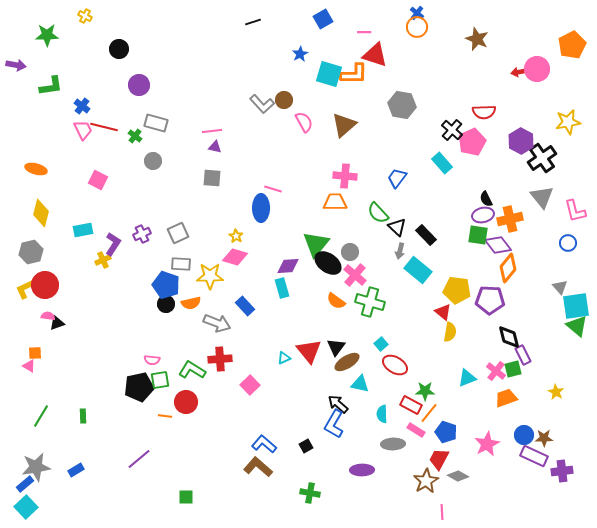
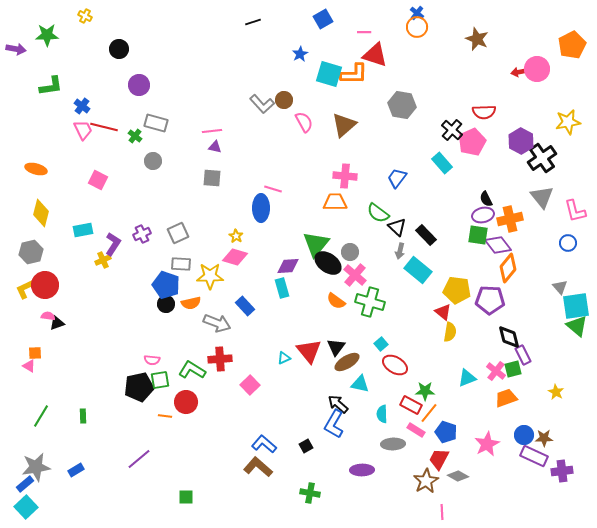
purple arrow at (16, 65): moved 16 px up
green semicircle at (378, 213): rotated 10 degrees counterclockwise
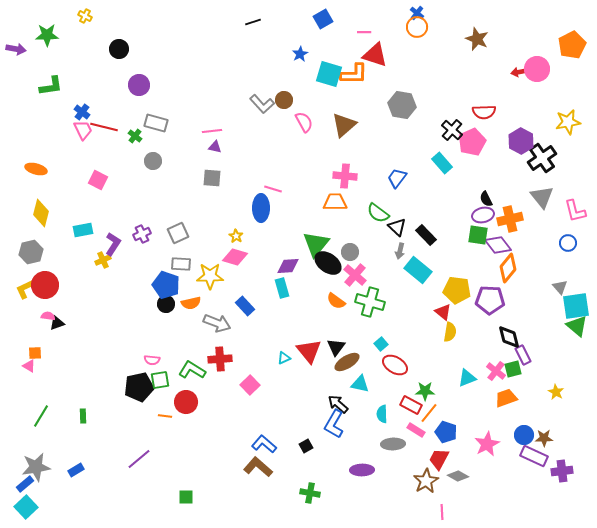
blue cross at (82, 106): moved 6 px down
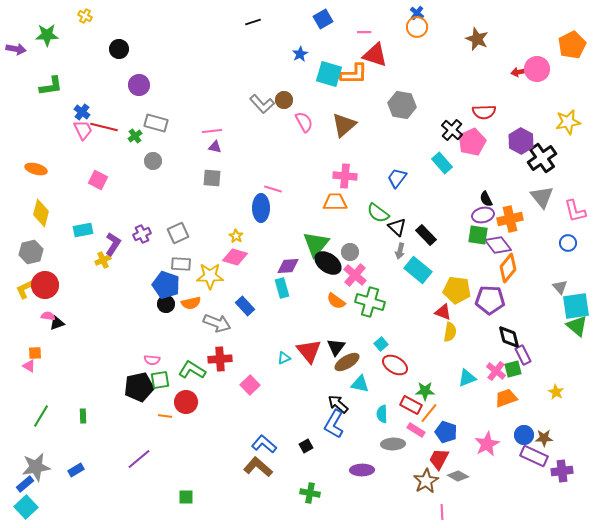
green cross at (135, 136): rotated 16 degrees clockwise
red triangle at (443, 312): rotated 18 degrees counterclockwise
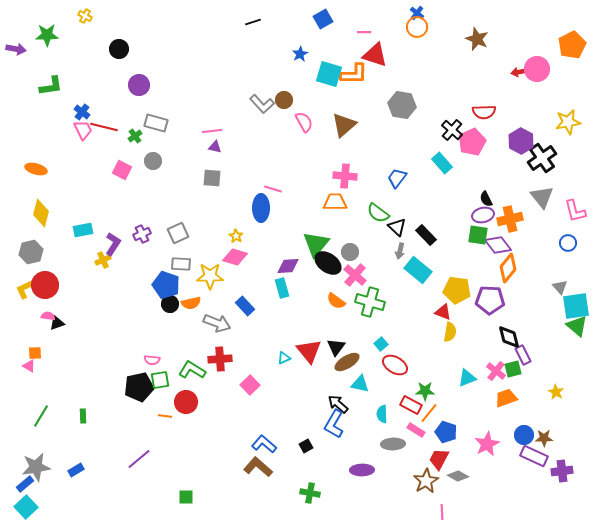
pink square at (98, 180): moved 24 px right, 10 px up
black circle at (166, 304): moved 4 px right
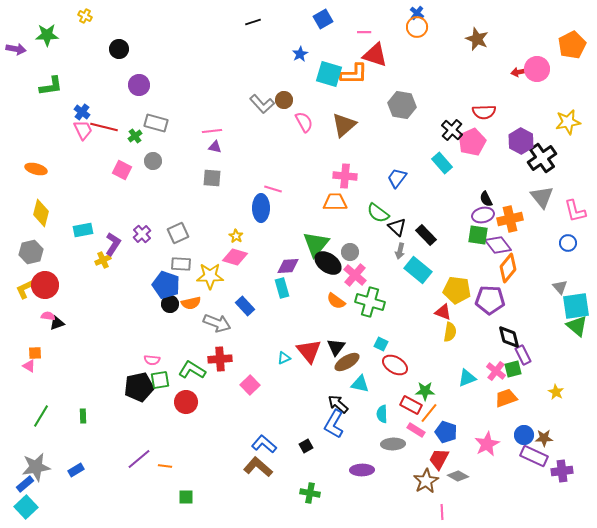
purple cross at (142, 234): rotated 18 degrees counterclockwise
cyan square at (381, 344): rotated 24 degrees counterclockwise
orange line at (165, 416): moved 50 px down
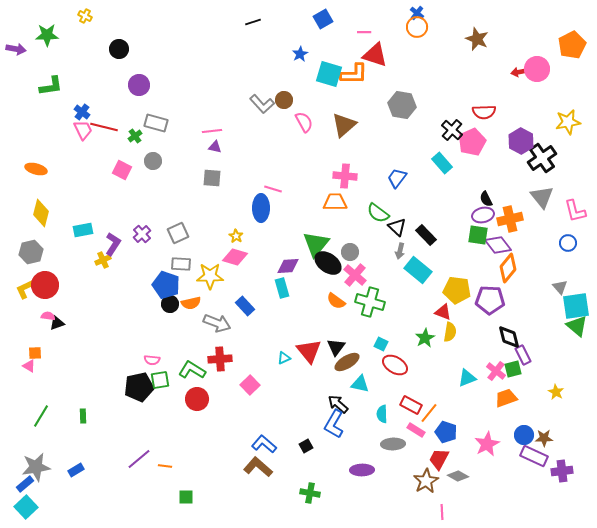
green star at (425, 391): moved 53 px up; rotated 30 degrees counterclockwise
red circle at (186, 402): moved 11 px right, 3 px up
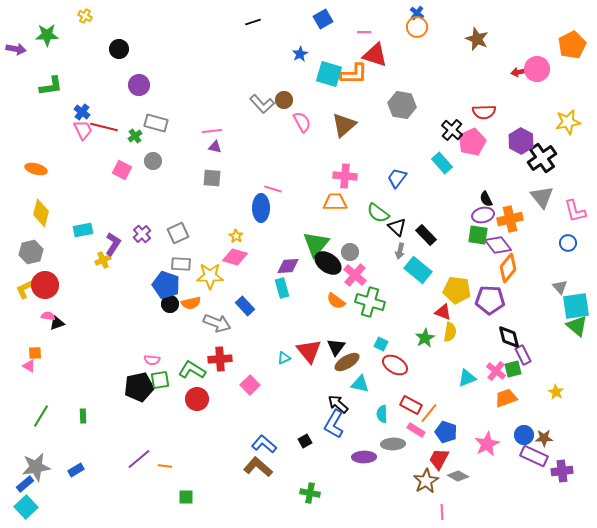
pink semicircle at (304, 122): moved 2 px left
black square at (306, 446): moved 1 px left, 5 px up
purple ellipse at (362, 470): moved 2 px right, 13 px up
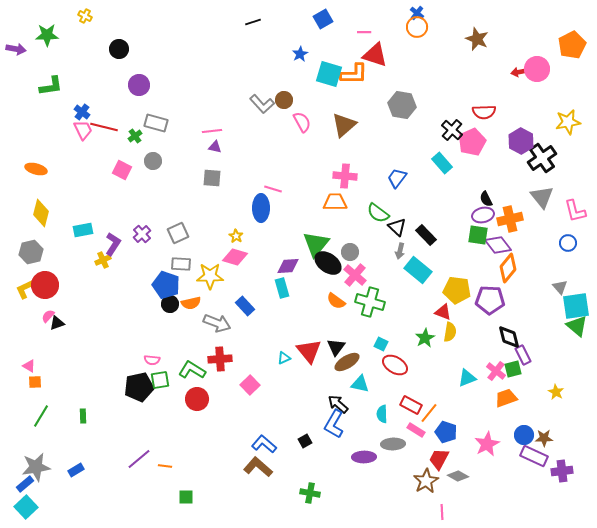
pink semicircle at (48, 316): rotated 56 degrees counterclockwise
orange square at (35, 353): moved 29 px down
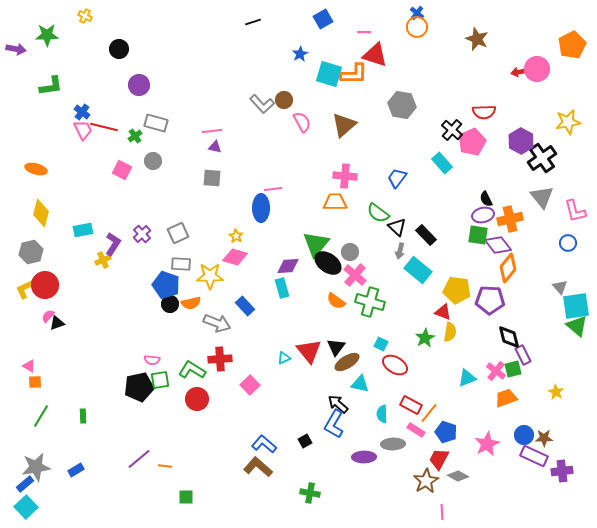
pink line at (273, 189): rotated 24 degrees counterclockwise
